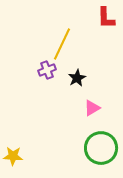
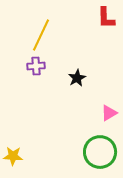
yellow line: moved 21 px left, 9 px up
purple cross: moved 11 px left, 4 px up; rotated 18 degrees clockwise
pink triangle: moved 17 px right, 5 px down
green circle: moved 1 px left, 4 px down
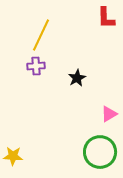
pink triangle: moved 1 px down
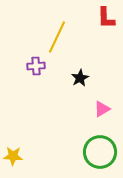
yellow line: moved 16 px right, 2 px down
black star: moved 3 px right
pink triangle: moved 7 px left, 5 px up
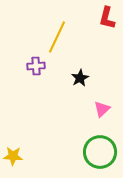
red L-shape: moved 1 px right; rotated 15 degrees clockwise
pink triangle: rotated 12 degrees counterclockwise
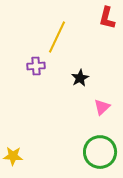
pink triangle: moved 2 px up
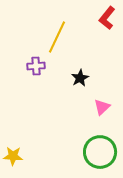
red L-shape: rotated 25 degrees clockwise
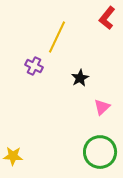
purple cross: moved 2 px left; rotated 30 degrees clockwise
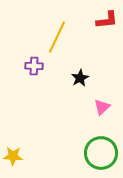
red L-shape: moved 2 px down; rotated 135 degrees counterclockwise
purple cross: rotated 24 degrees counterclockwise
green circle: moved 1 px right, 1 px down
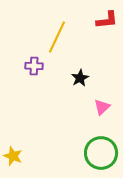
yellow star: rotated 18 degrees clockwise
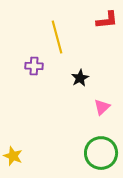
yellow line: rotated 40 degrees counterclockwise
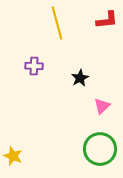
yellow line: moved 14 px up
pink triangle: moved 1 px up
green circle: moved 1 px left, 4 px up
